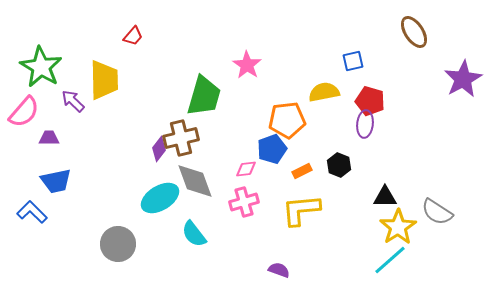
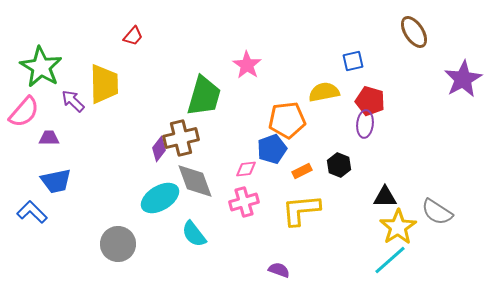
yellow trapezoid: moved 4 px down
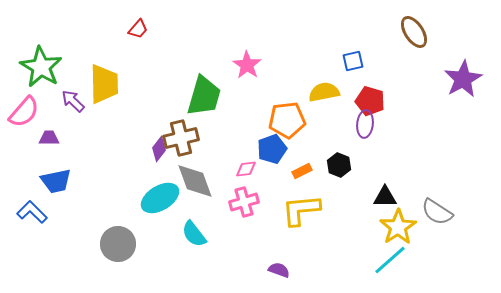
red trapezoid: moved 5 px right, 7 px up
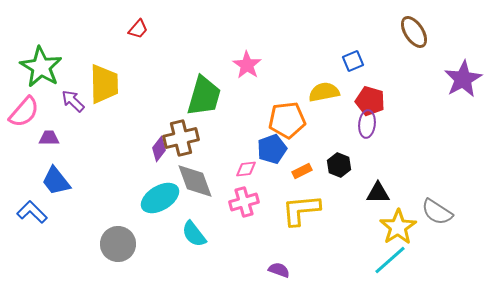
blue square: rotated 10 degrees counterclockwise
purple ellipse: moved 2 px right
blue trapezoid: rotated 64 degrees clockwise
black triangle: moved 7 px left, 4 px up
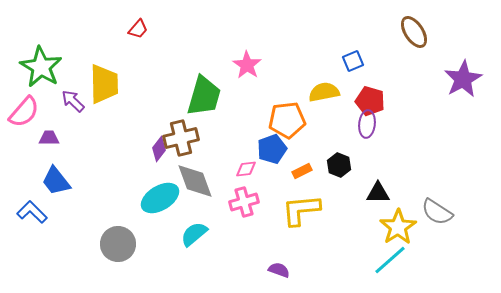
cyan semicircle: rotated 88 degrees clockwise
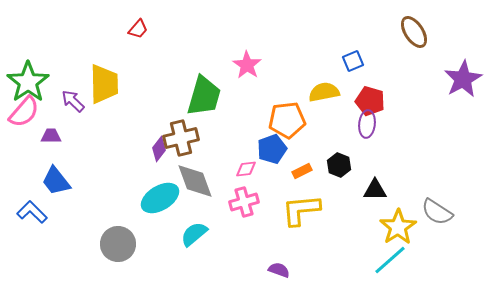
green star: moved 13 px left, 15 px down; rotated 6 degrees clockwise
purple trapezoid: moved 2 px right, 2 px up
black triangle: moved 3 px left, 3 px up
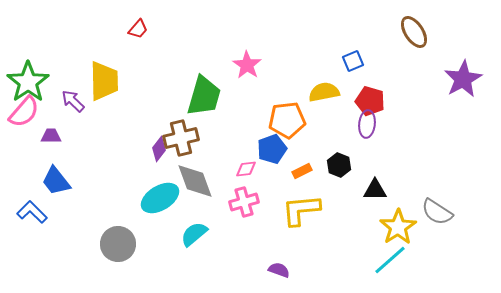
yellow trapezoid: moved 3 px up
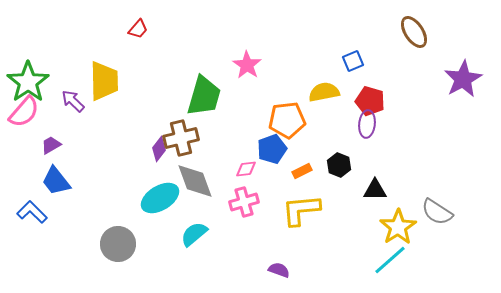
purple trapezoid: moved 9 px down; rotated 30 degrees counterclockwise
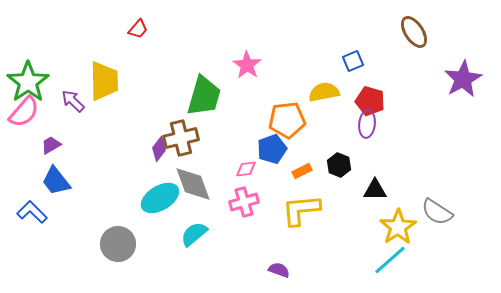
gray diamond: moved 2 px left, 3 px down
